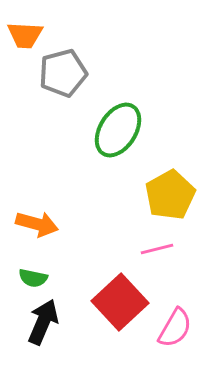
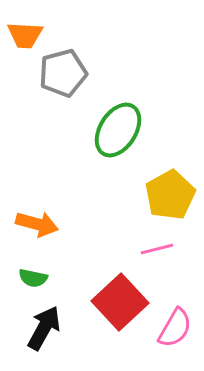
black arrow: moved 1 px right, 6 px down; rotated 6 degrees clockwise
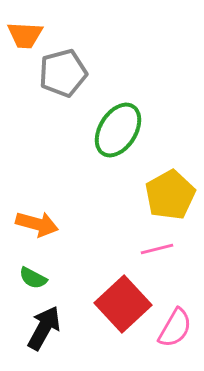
green semicircle: rotated 16 degrees clockwise
red square: moved 3 px right, 2 px down
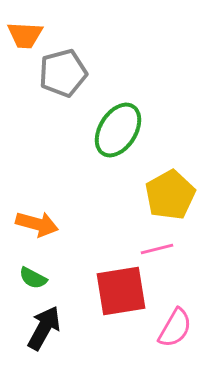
red square: moved 2 px left, 13 px up; rotated 34 degrees clockwise
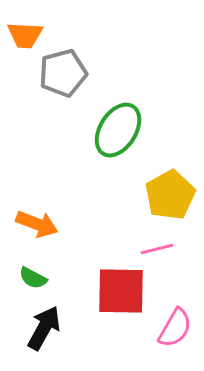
orange arrow: rotated 6 degrees clockwise
red square: rotated 10 degrees clockwise
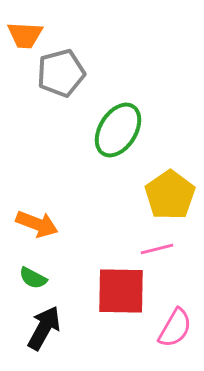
gray pentagon: moved 2 px left
yellow pentagon: rotated 6 degrees counterclockwise
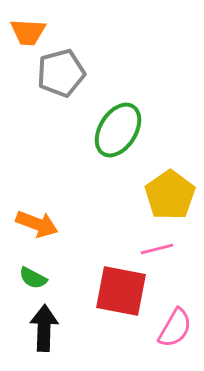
orange trapezoid: moved 3 px right, 3 px up
red square: rotated 10 degrees clockwise
black arrow: rotated 27 degrees counterclockwise
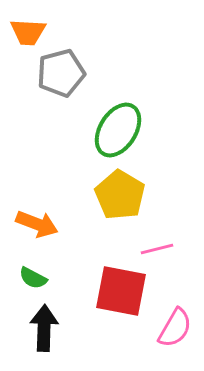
yellow pentagon: moved 50 px left; rotated 6 degrees counterclockwise
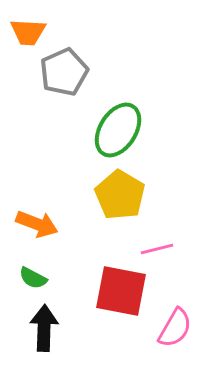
gray pentagon: moved 3 px right, 1 px up; rotated 9 degrees counterclockwise
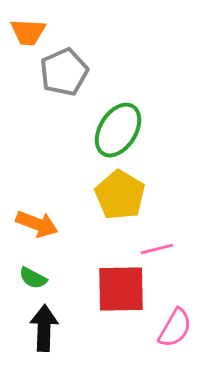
red square: moved 2 px up; rotated 12 degrees counterclockwise
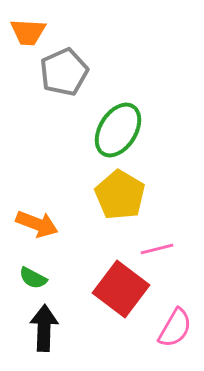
red square: rotated 38 degrees clockwise
